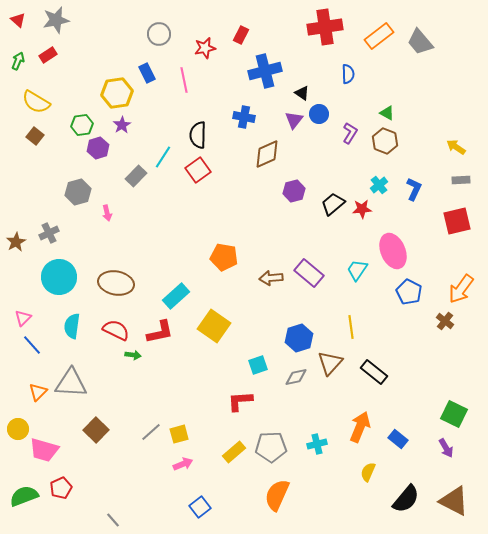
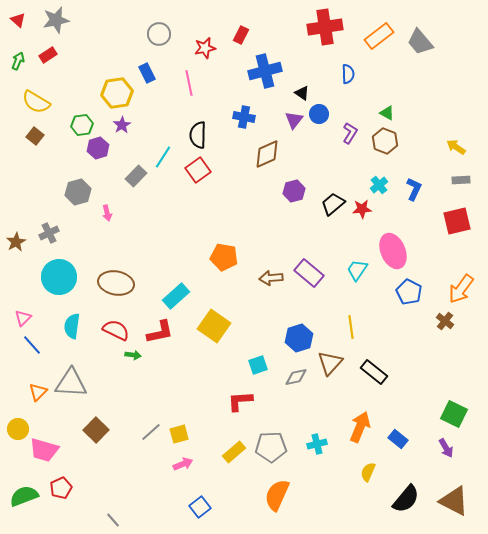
pink line at (184, 80): moved 5 px right, 3 px down
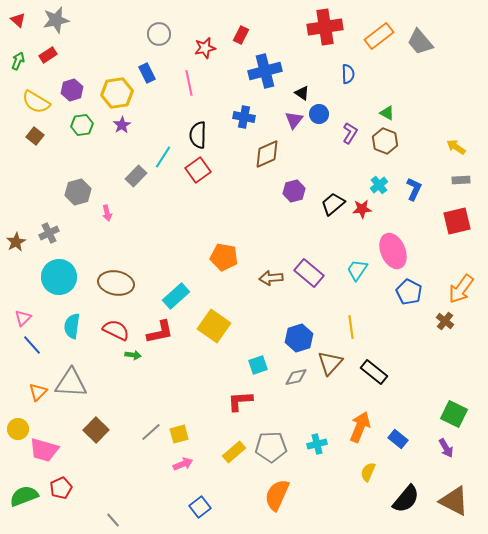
purple hexagon at (98, 148): moved 26 px left, 58 px up
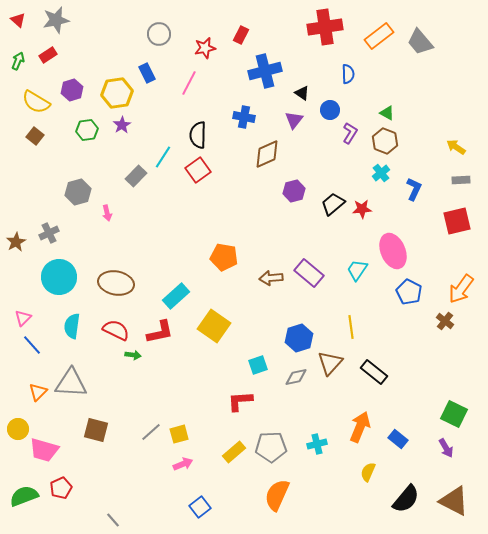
pink line at (189, 83): rotated 40 degrees clockwise
blue circle at (319, 114): moved 11 px right, 4 px up
green hexagon at (82, 125): moved 5 px right, 5 px down
cyan cross at (379, 185): moved 2 px right, 12 px up
brown square at (96, 430): rotated 30 degrees counterclockwise
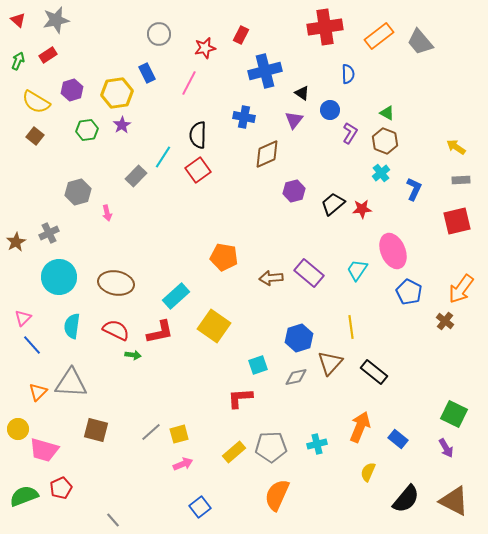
red L-shape at (240, 401): moved 3 px up
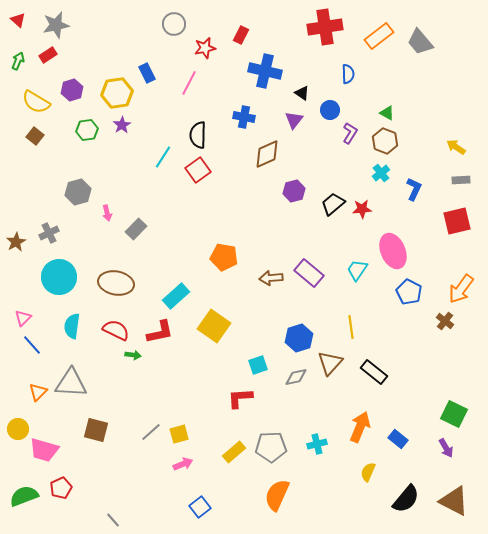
gray star at (56, 20): moved 5 px down
gray circle at (159, 34): moved 15 px right, 10 px up
blue cross at (265, 71): rotated 28 degrees clockwise
gray rectangle at (136, 176): moved 53 px down
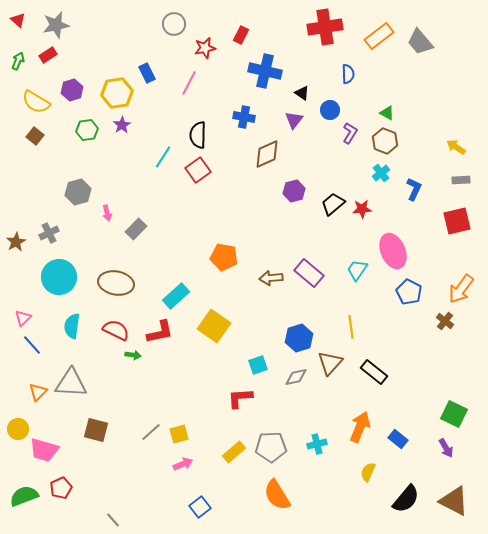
orange semicircle at (277, 495): rotated 56 degrees counterclockwise
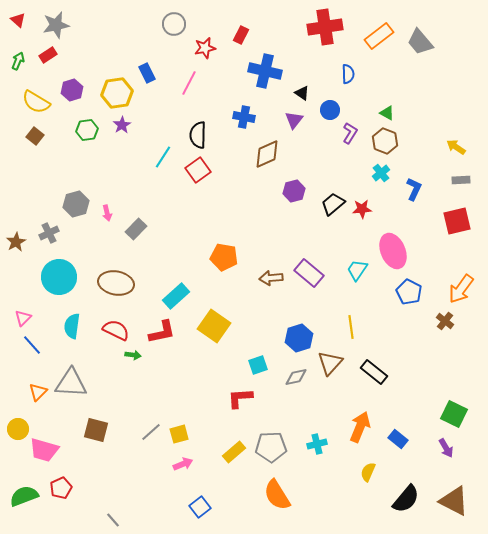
gray hexagon at (78, 192): moved 2 px left, 12 px down
red L-shape at (160, 332): moved 2 px right
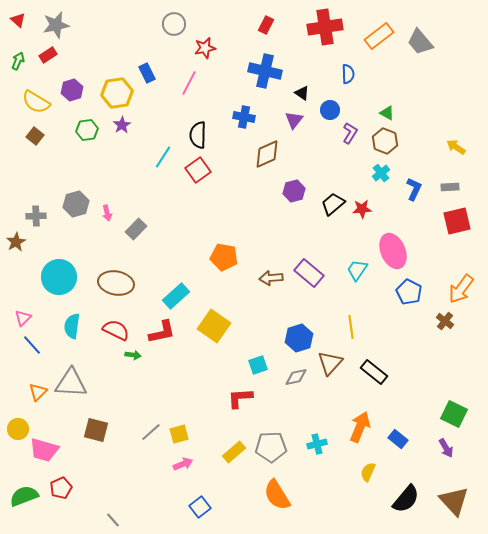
red rectangle at (241, 35): moved 25 px right, 10 px up
gray rectangle at (461, 180): moved 11 px left, 7 px down
gray cross at (49, 233): moved 13 px left, 17 px up; rotated 24 degrees clockwise
brown triangle at (454, 501): rotated 20 degrees clockwise
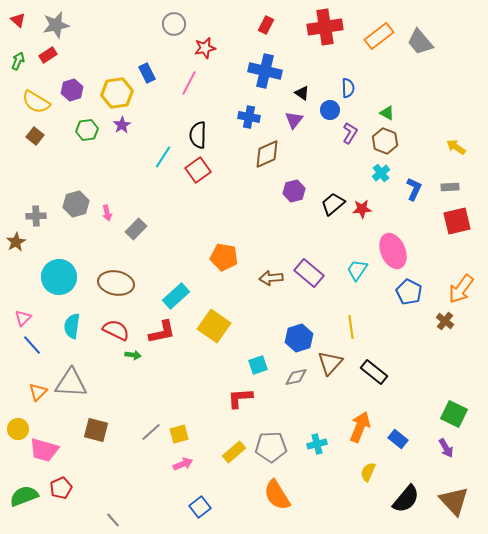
blue semicircle at (348, 74): moved 14 px down
blue cross at (244, 117): moved 5 px right
